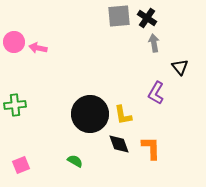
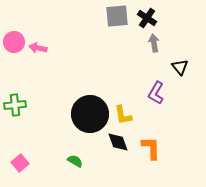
gray square: moved 2 px left
black diamond: moved 1 px left, 2 px up
pink square: moved 1 px left, 2 px up; rotated 18 degrees counterclockwise
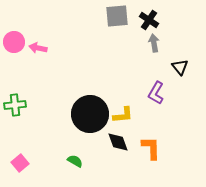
black cross: moved 2 px right, 2 px down
yellow L-shape: rotated 85 degrees counterclockwise
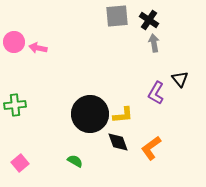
black triangle: moved 12 px down
orange L-shape: rotated 125 degrees counterclockwise
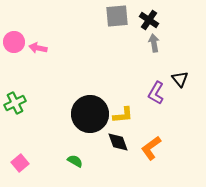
green cross: moved 2 px up; rotated 20 degrees counterclockwise
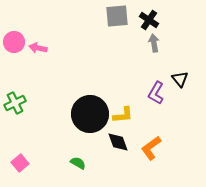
green semicircle: moved 3 px right, 2 px down
